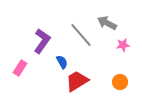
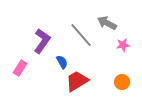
orange circle: moved 2 px right
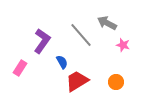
pink star: rotated 24 degrees clockwise
orange circle: moved 6 px left
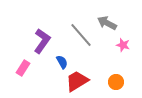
pink rectangle: moved 3 px right
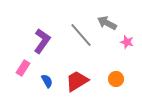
pink star: moved 4 px right, 3 px up
blue semicircle: moved 15 px left, 19 px down
orange circle: moved 3 px up
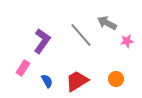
pink star: moved 1 px up; rotated 24 degrees counterclockwise
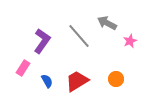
gray line: moved 2 px left, 1 px down
pink star: moved 3 px right; rotated 16 degrees counterclockwise
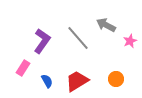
gray arrow: moved 1 px left, 2 px down
gray line: moved 1 px left, 2 px down
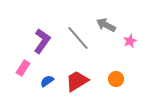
blue semicircle: rotated 96 degrees counterclockwise
